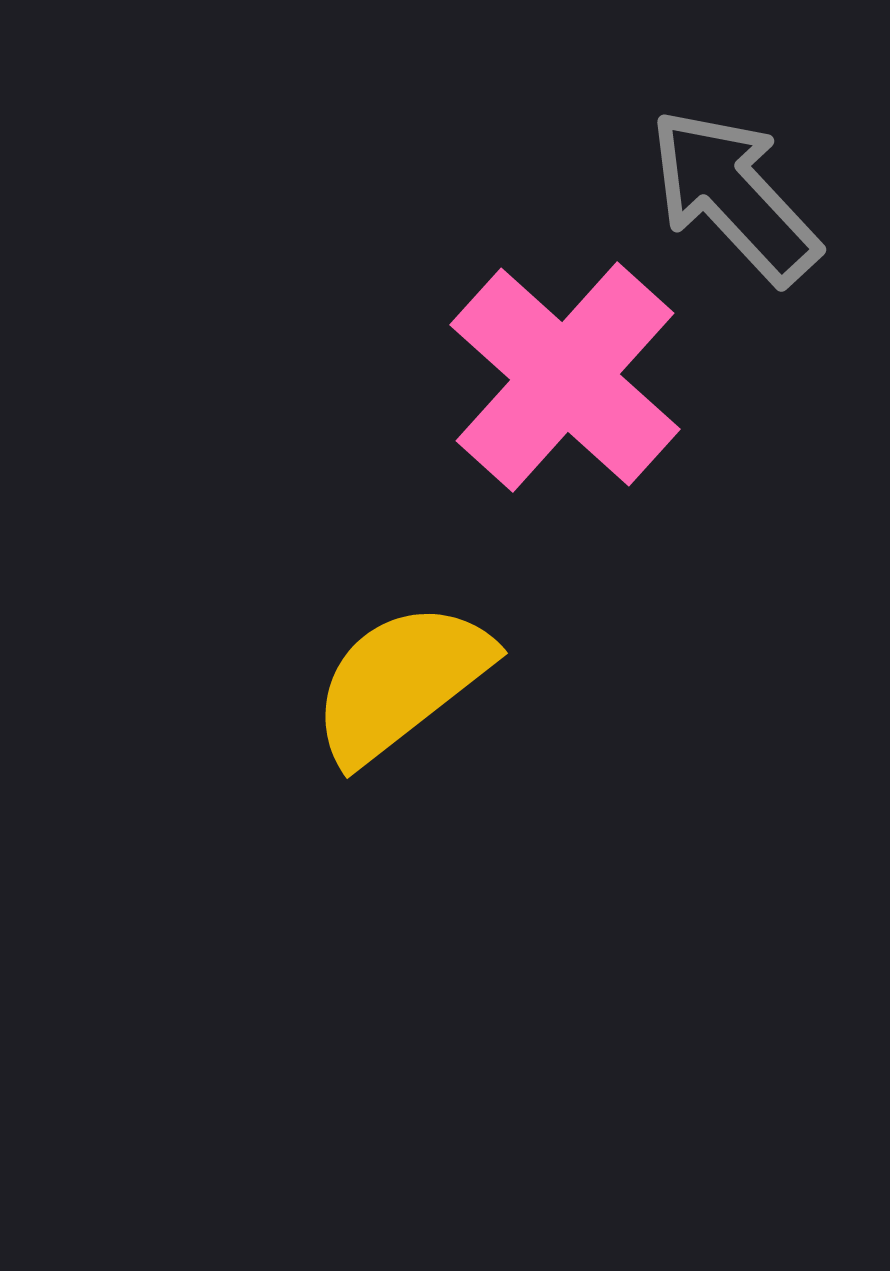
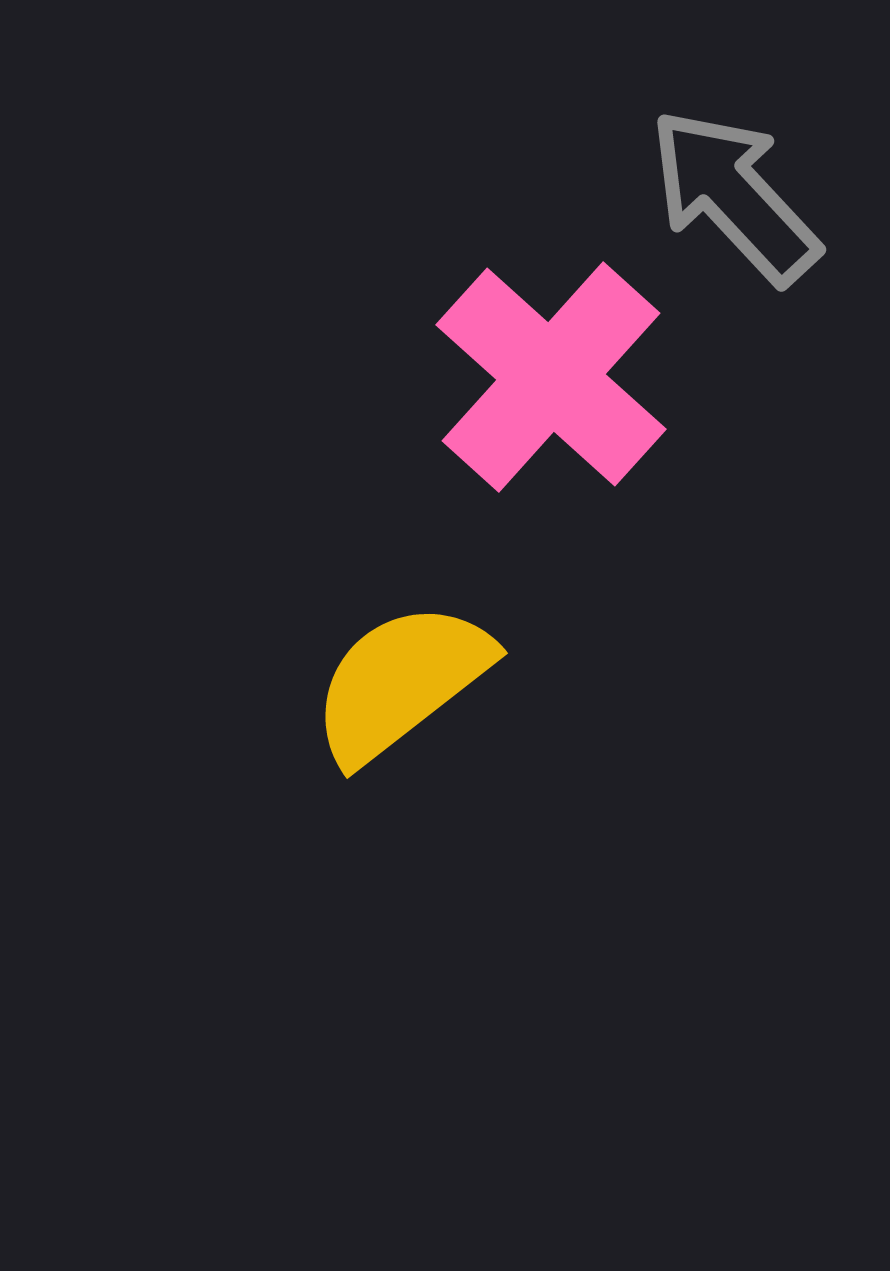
pink cross: moved 14 px left
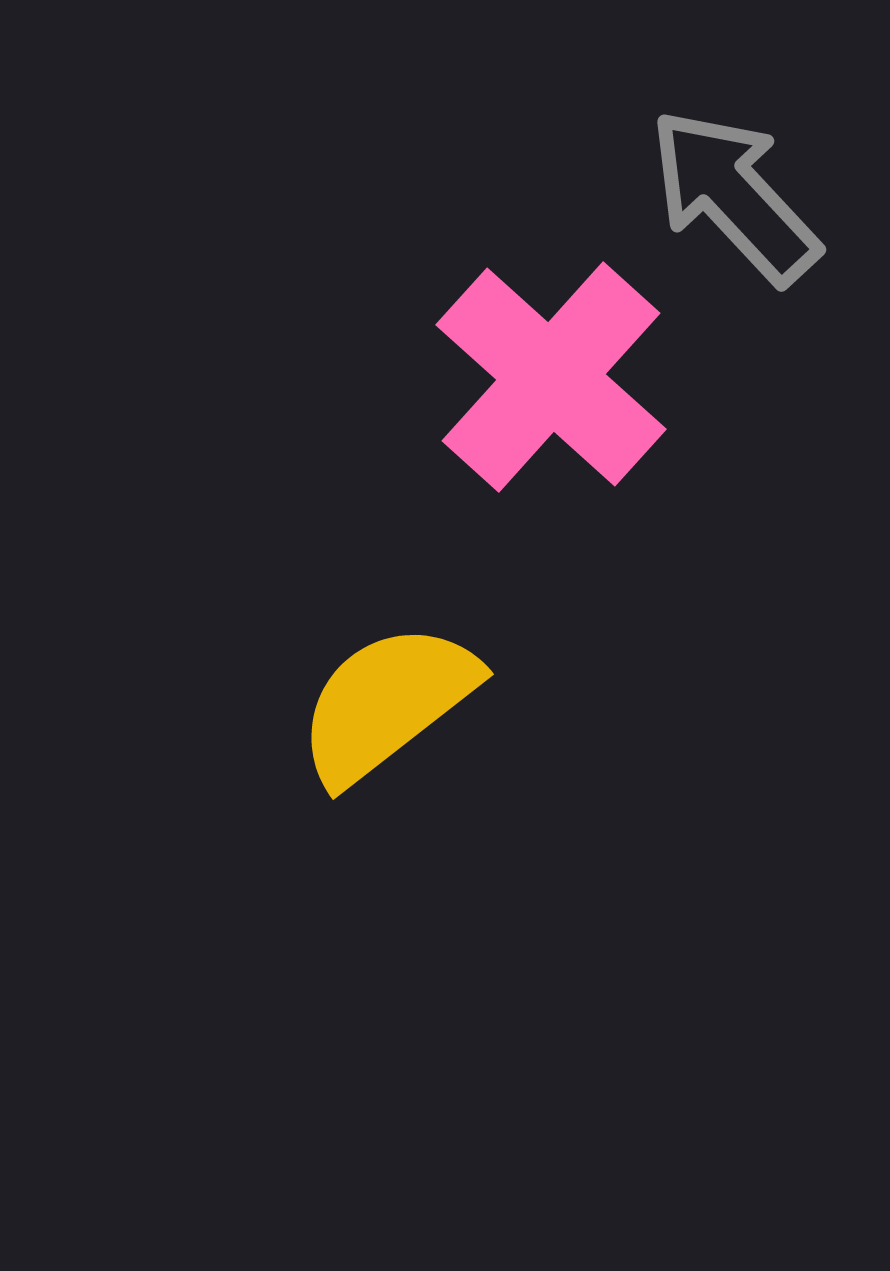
yellow semicircle: moved 14 px left, 21 px down
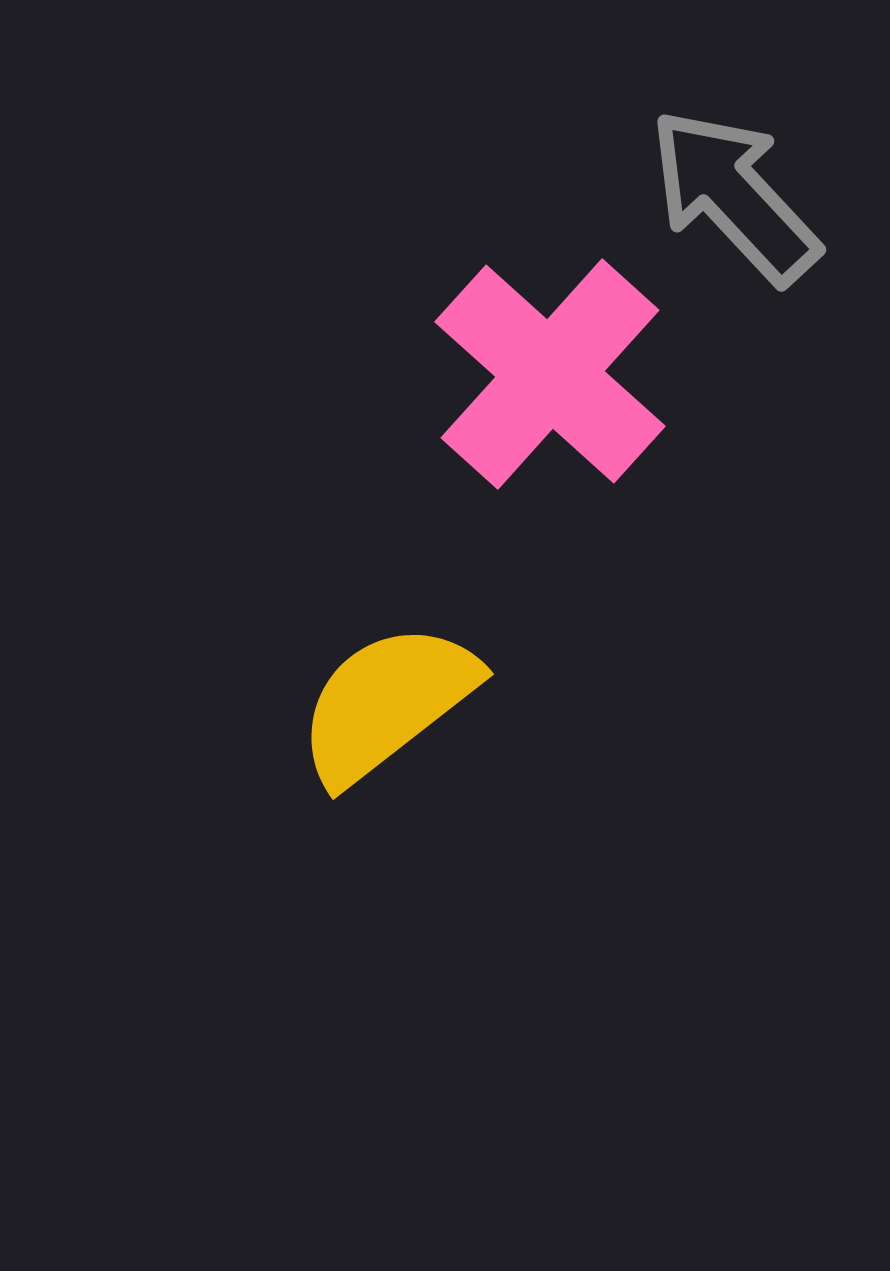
pink cross: moved 1 px left, 3 px up
